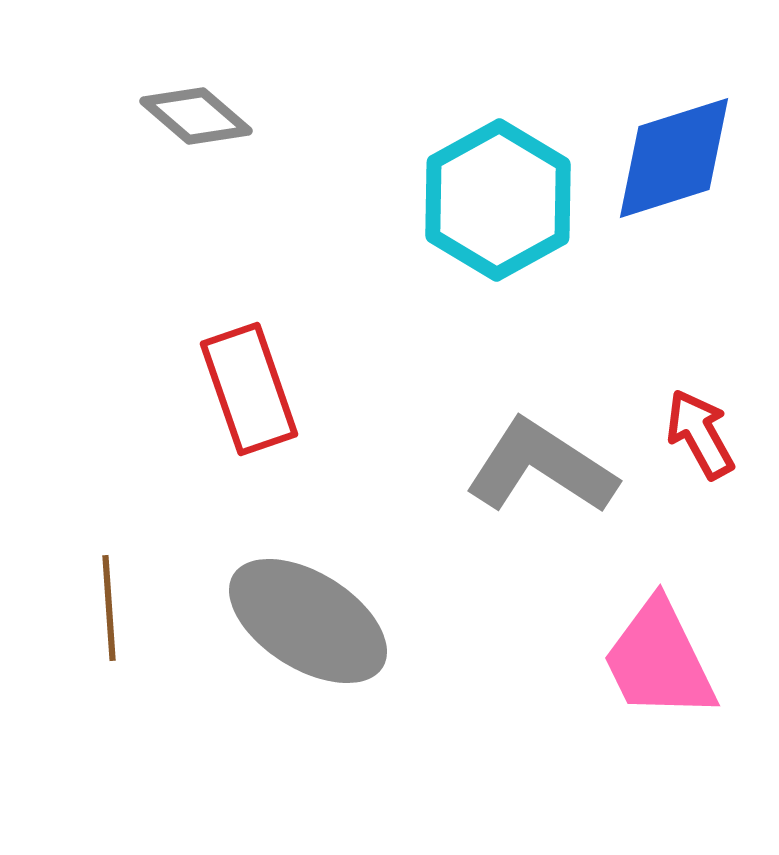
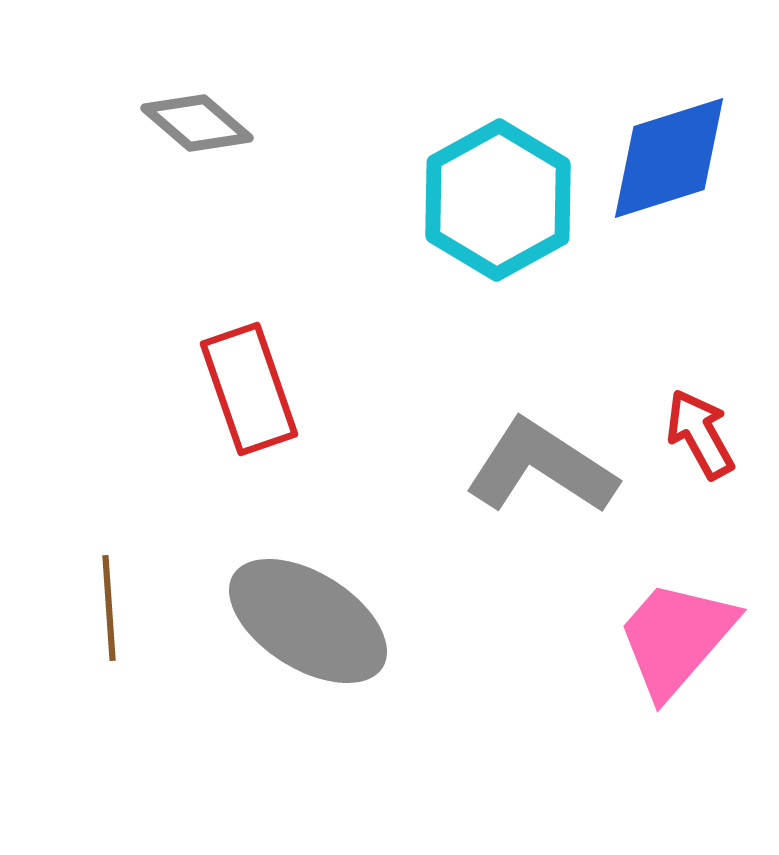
gray diamond: moved 1 px right, 7 px down
blue diamond: moved 5 px left
pink trapezoid: moved 17 px right, 22 px up; rotated 67 degrees clockwise
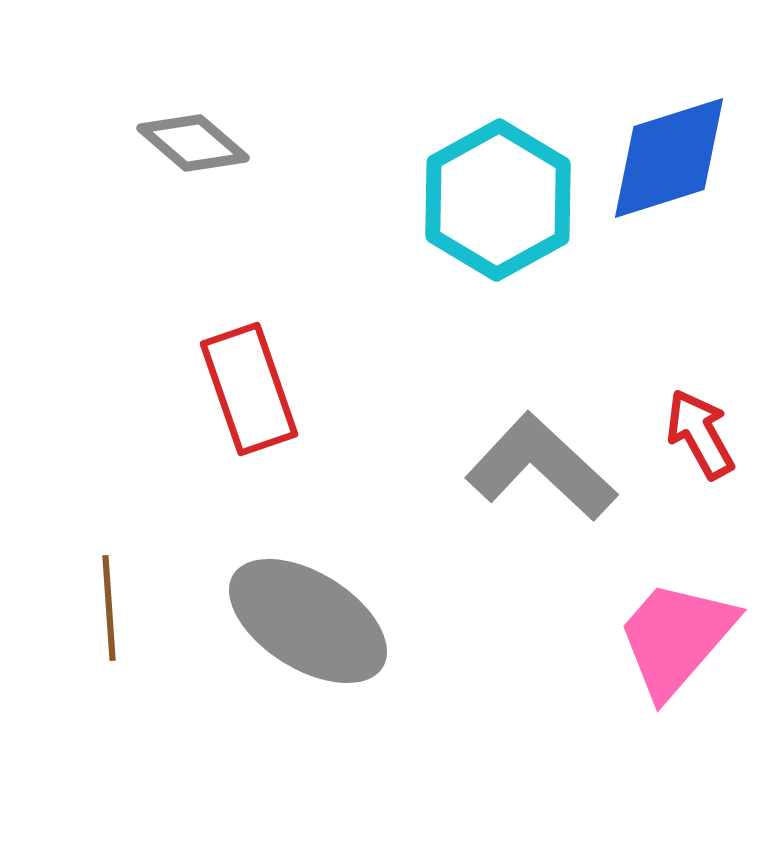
gray diamond: moved 4 px left, 20 px down
gray L-shape: rotated 10 degrees clockwise
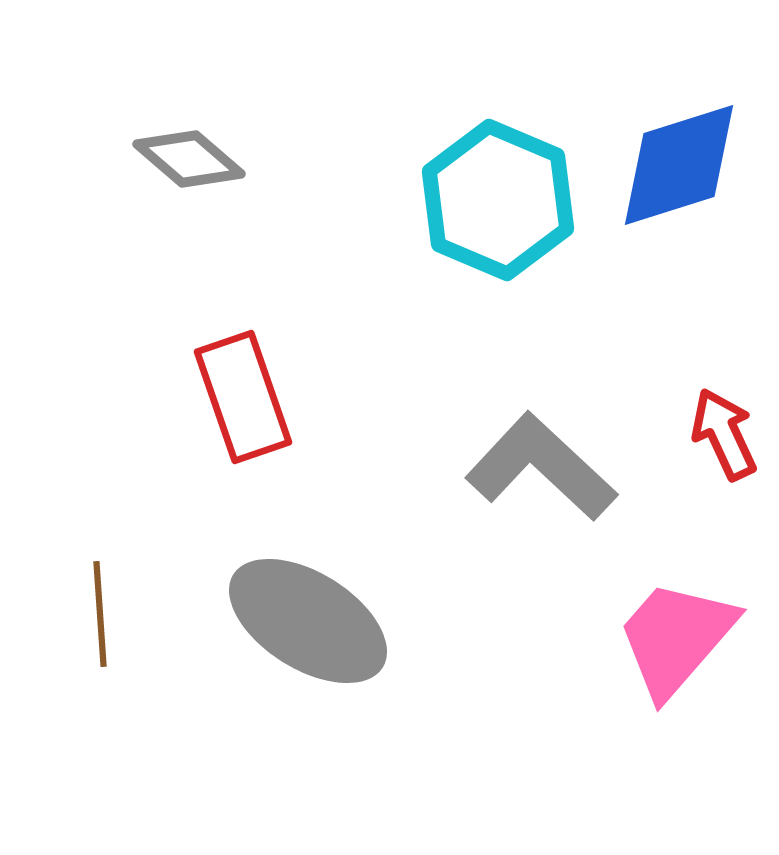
gray diamond: moved 4 px left, 16 px down
blue diamond: moved 10 px right, 7 px down
cyan hexagon: rotated 8 degrees counterclockwise
red rectangle: moved 6 px left, 8 px down
red arrow: moved 24 px right; rotated 4 degrees clockwise
brown line: moved 9 px left, 6 px down
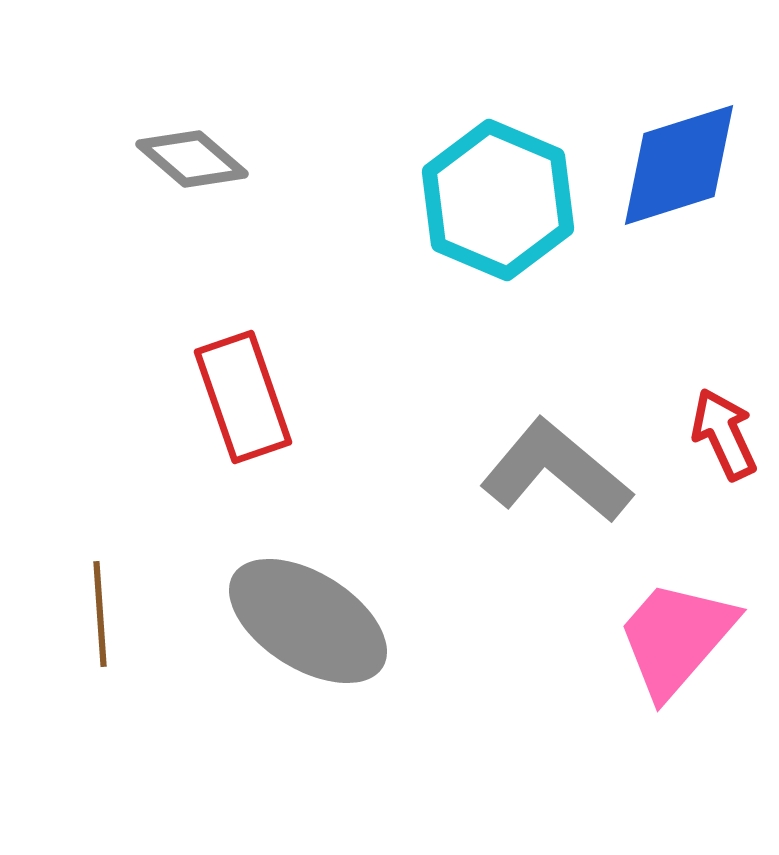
gray diamond: moved 3 px right
gray L-shape: moved 15 px right, 4 px down; rotated 3 degrees counterclockwise
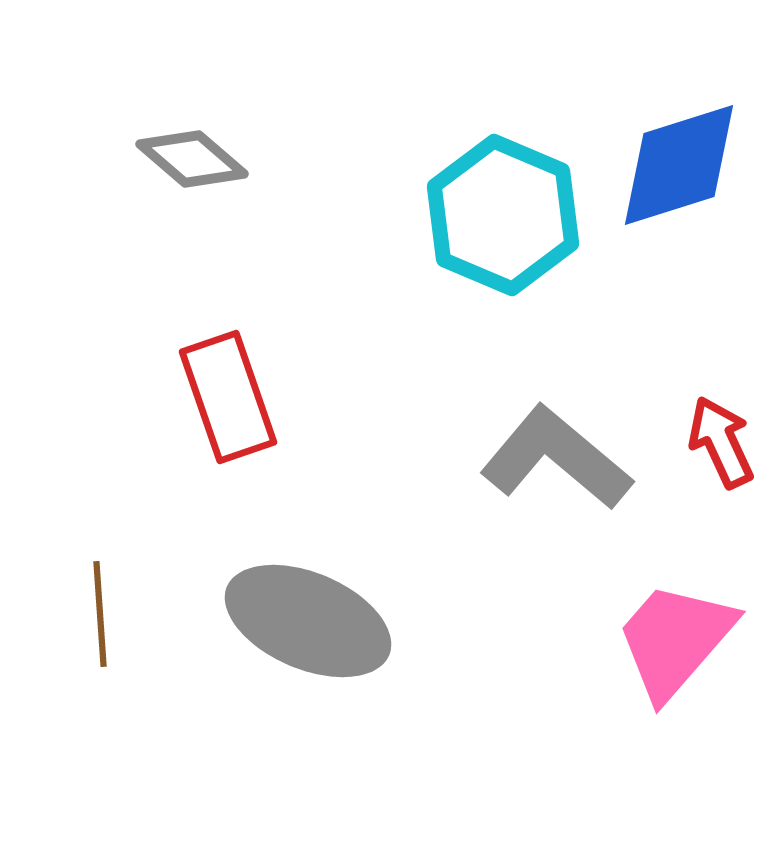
cyan hexagon: moved 5 px right, 15 px down
red rectangle: moved 15 px left
red arrow: moved 3 px left, 8 px down
gray L-shape: moved 13 px up
gray ellipse: rotated 9 degrees counterclockwise
pink trapezoid: moved 1 px left, 2 px down
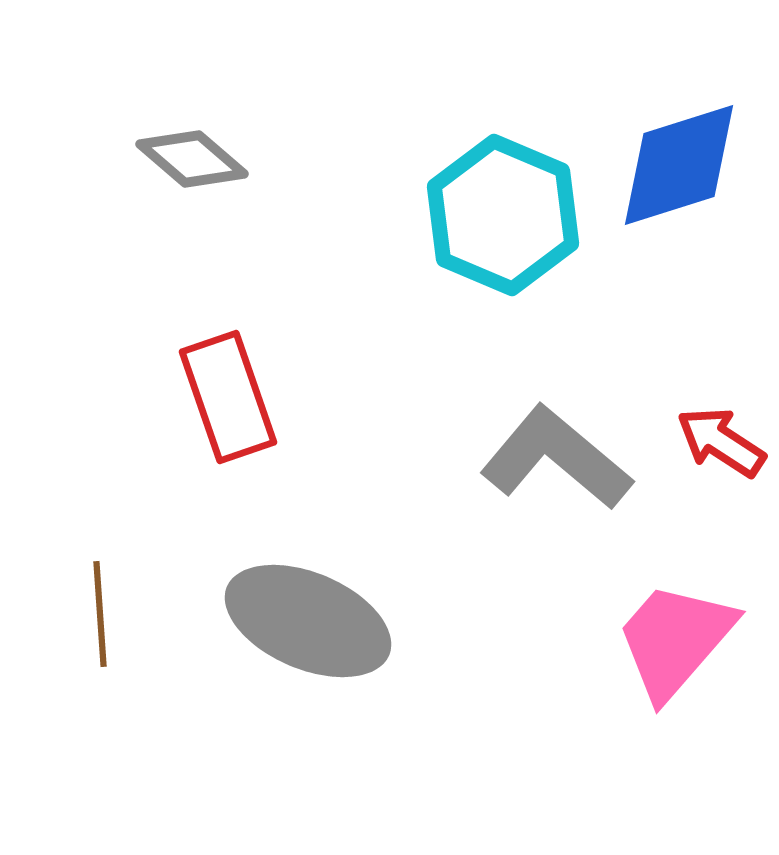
red arrow: rotated 32 degrees counterclockwise
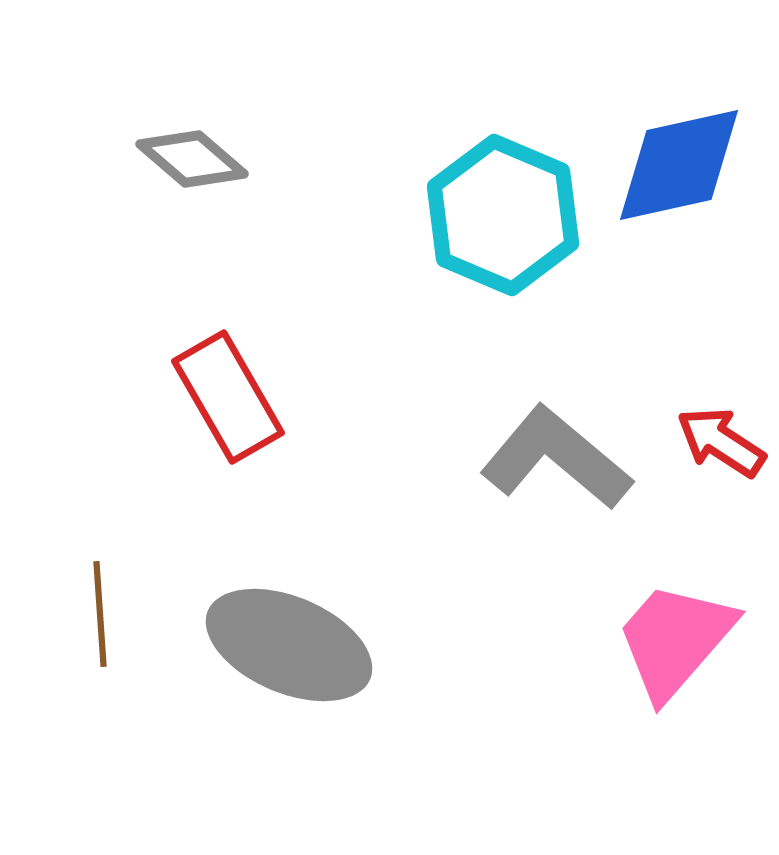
blue diamond: rotated 5 degrees clockwise
red rectangle: rotated 11 degrees counterclockwise
gray ellipse: moved 19 px left, 24 px down
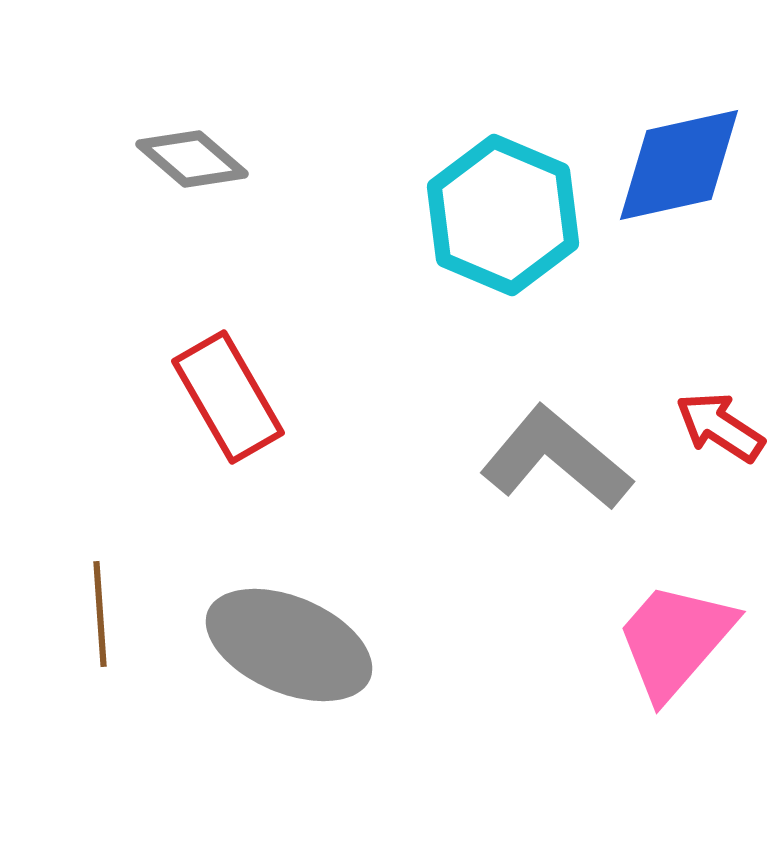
red arrow: moved 1 px left, 15 px up
